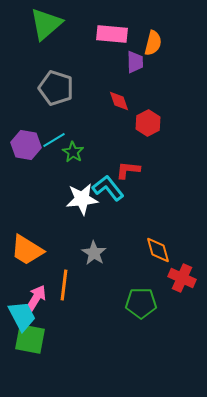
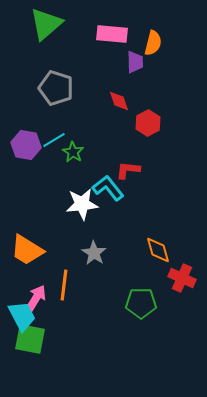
white star: moved 5 px down
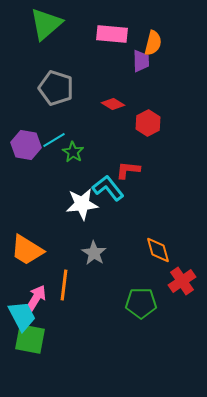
purple trapezoid: moved 6 px right, 1 px up
red diamond: moved 6 px left, 3 px down; rotated 40 degrees counterclockwise
red cross: moved 3 px down; rotated 32 degrees clockwise
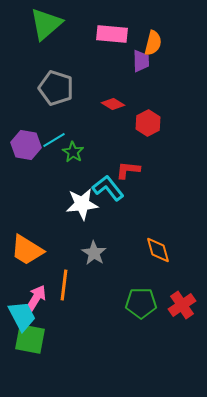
red cross: moved 24 px down
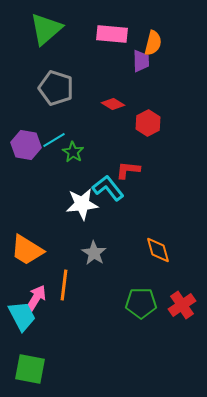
green triangle: moved 5 px down
green square: moved 30 px down
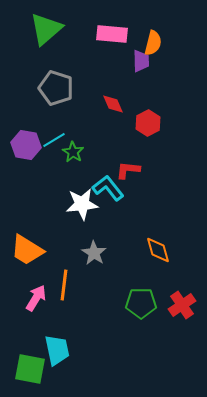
red diamond: rotated 35 degrees clockwise
cyan trapezoid: moved 35 px right, 34 px down; rotated 16 degrees clockwise
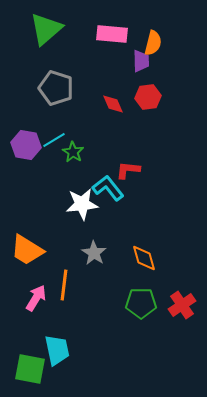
red hexagon: moved 26 px up; rotated 20 degrees clockwise
orange diamond: moved 14 px left, 8 px down
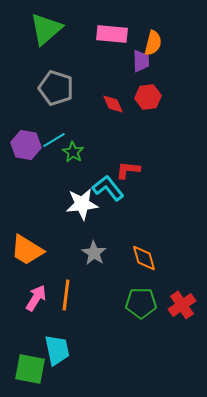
orange line: moved 2 px right, 10 px down
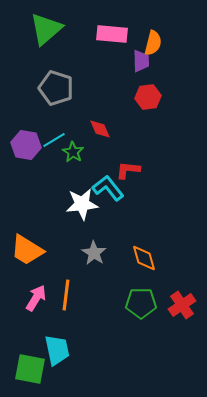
red diamond: moved 13 px left, 25 px down
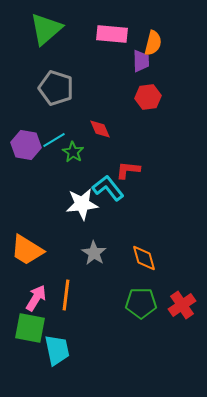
green square: moved 41 px up
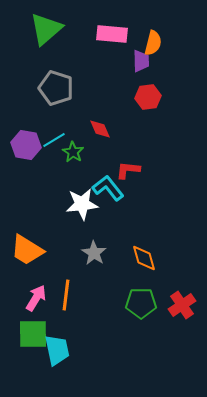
green square: moved 3 px right, 6 px down; rotated 12 degrees counterclockwise
